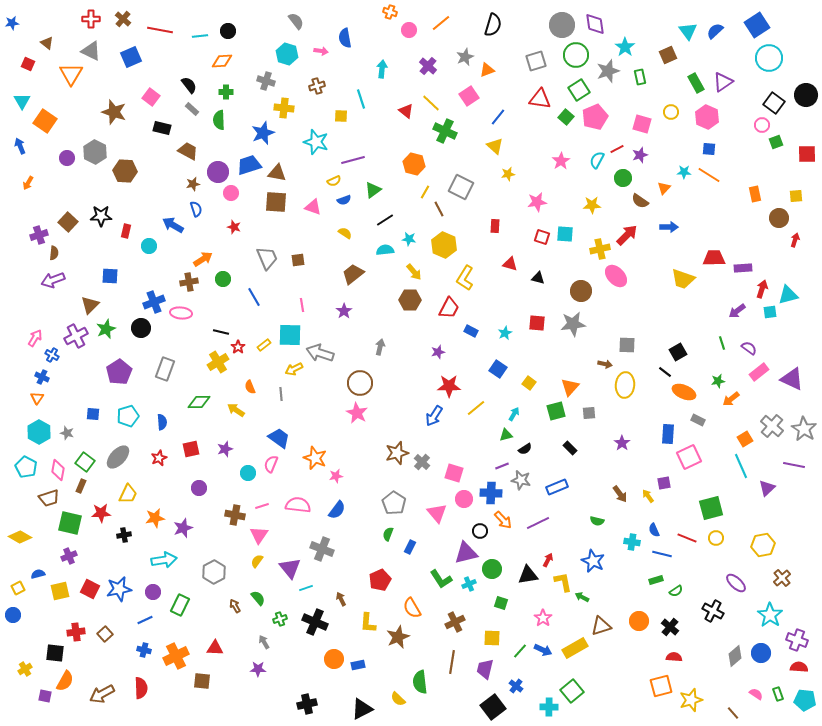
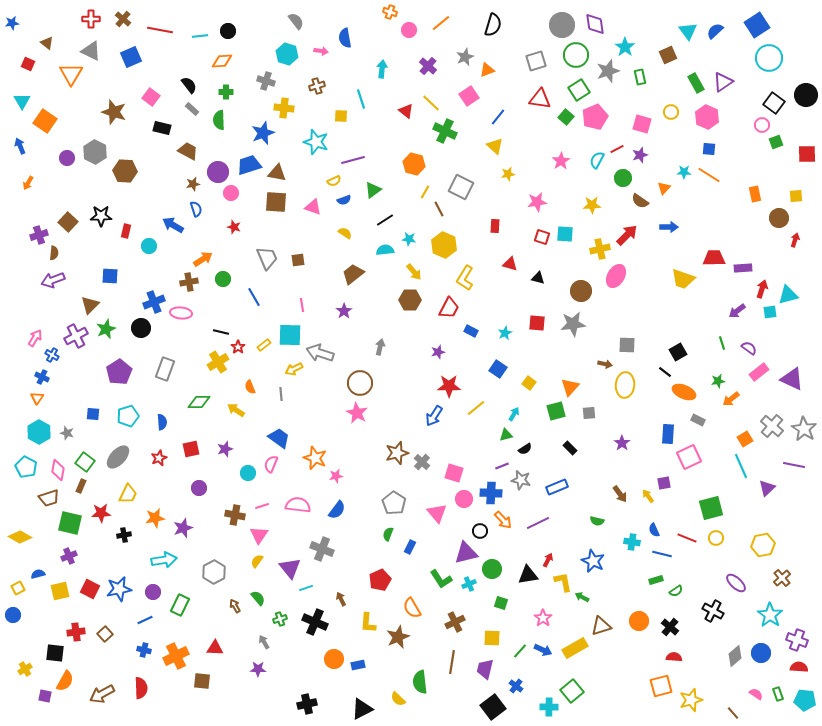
pink ellipse at (616, 276): rotated 75 degrees clockwise
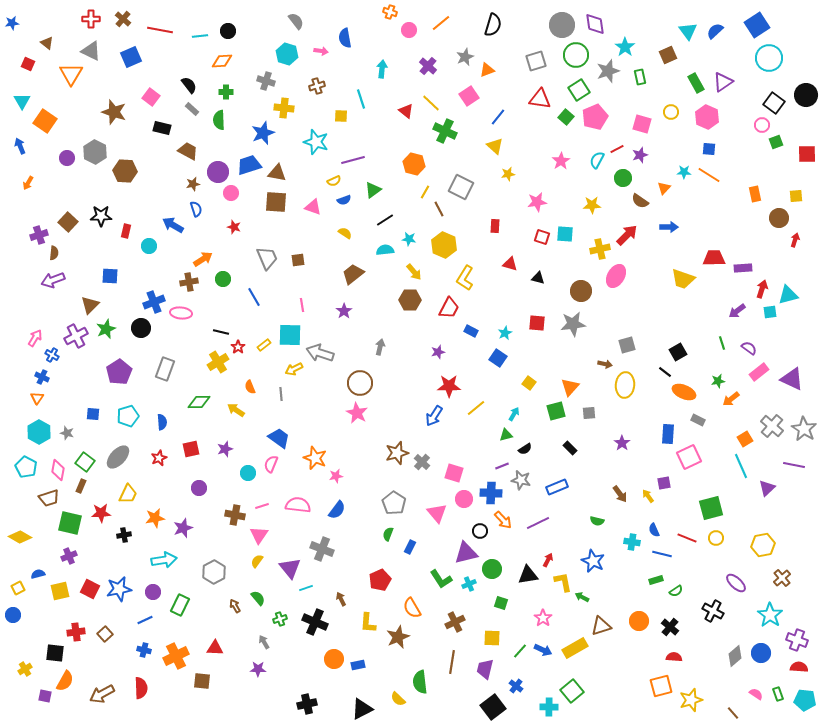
gray square at (627, 345): rotated 18 degrees counterclockwise
blue square at (498, 369): moved 11 px up
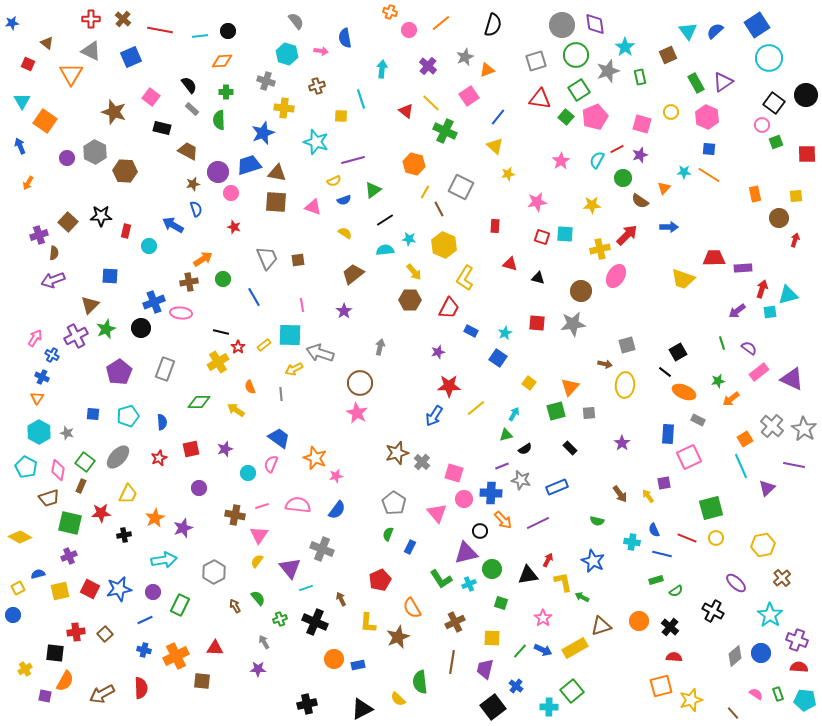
orange star at (155, 518): rotated 18 degrees counterclockwise
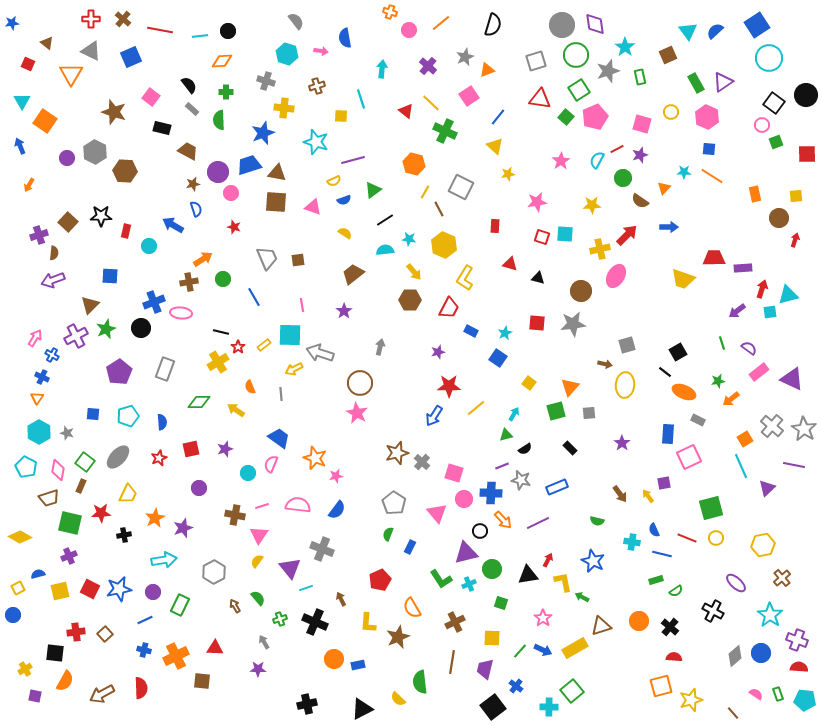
orange line at (709, 175): moved 3 px right, 1 px down
orange arrow at (28, 183): moved 1 px right, 2 px down
purple square at (45, 696): moved 10 px left
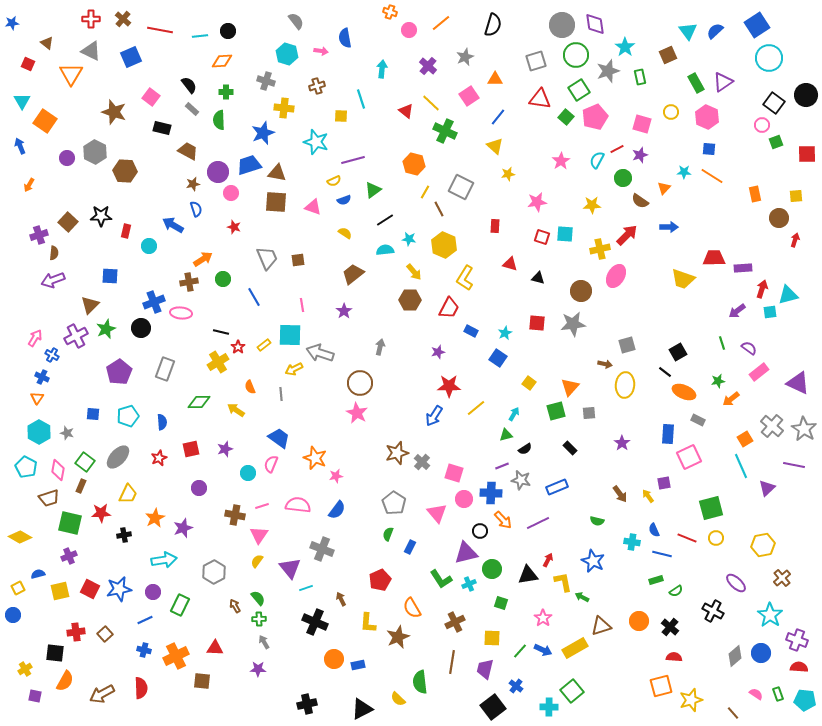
orange triangle at (487, 70): moved 8 px right, 9 px down; rotated 21 degrees clockwise
purple triangle at (792, 379): moved 6 px right, 4 px down
green cross at (280, 619): moved 21 px left; rotated 16 degrees clockwise
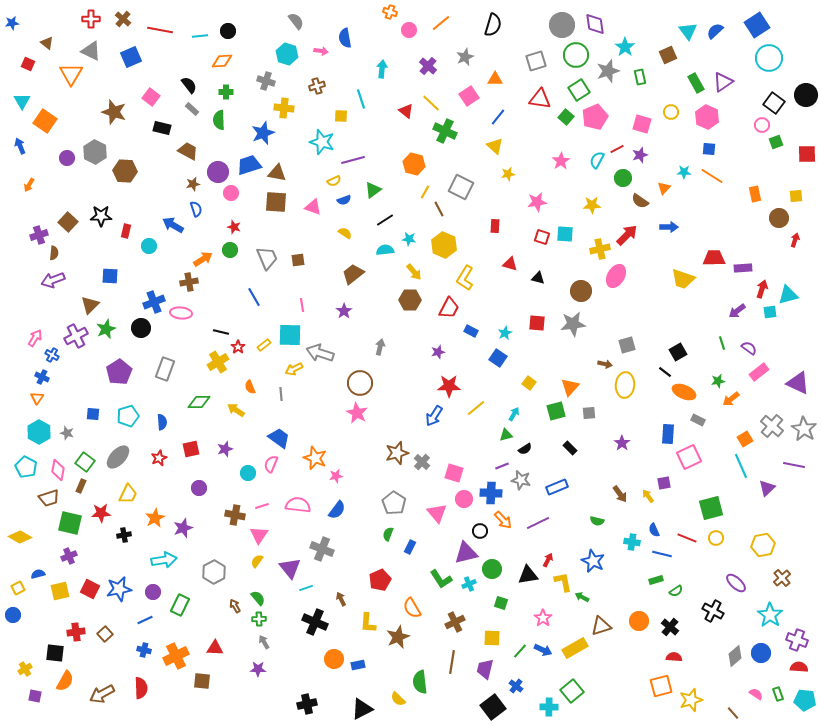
cyan star at (316, 142): moved 6 px right
green circle at (223, 279): moved 7 px right, 29 px up
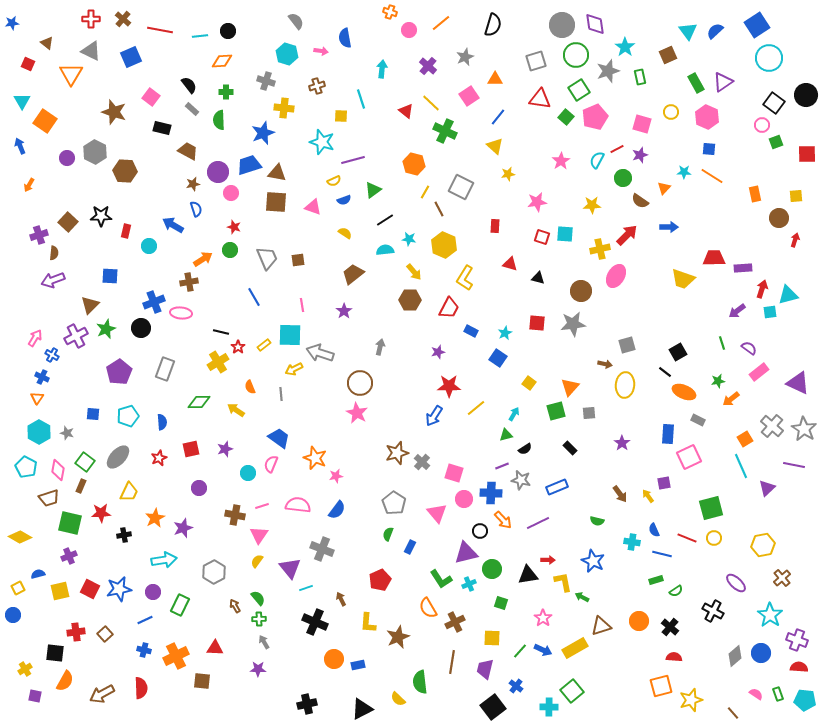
yellow trapezoid at (128, 494): moved 1 px right, 2 px up
yellow circle at (716, 538): moved 2 px left
red arrow at (548, 560): rotated 64 degrees clockwise
orange semicircle at (412, 608): moved 16 px right
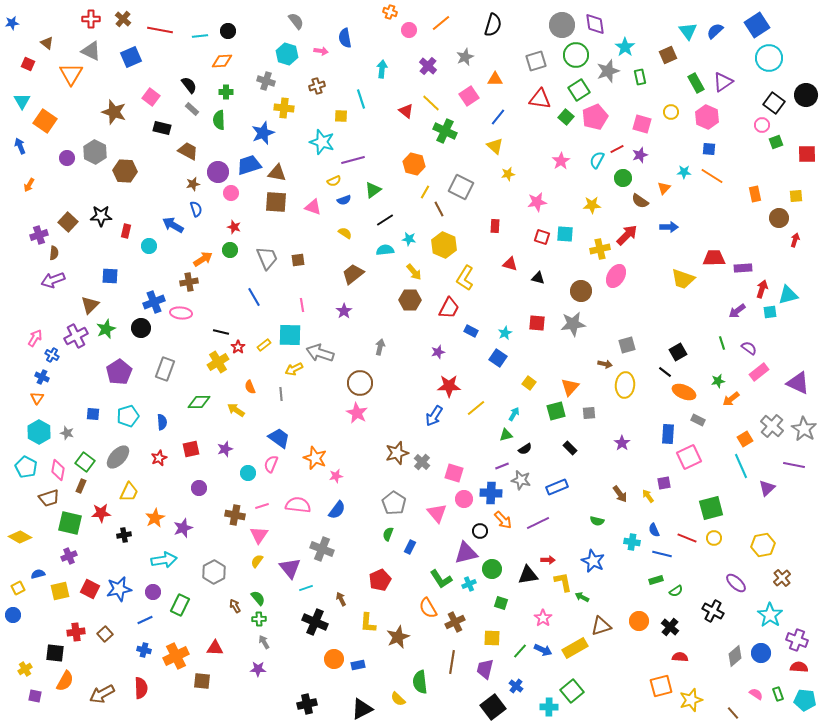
red semicircle at (674, 657): moved 6 px right
